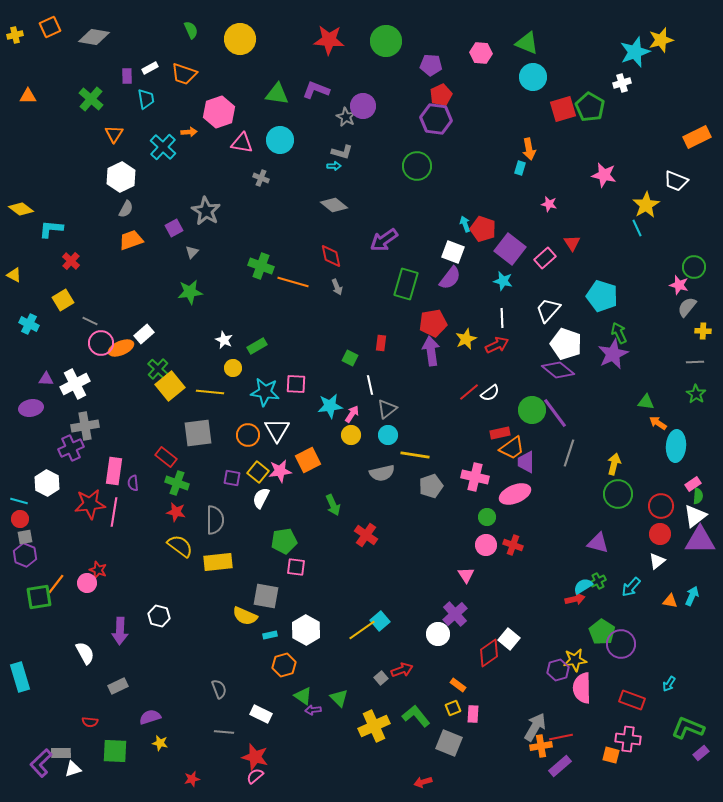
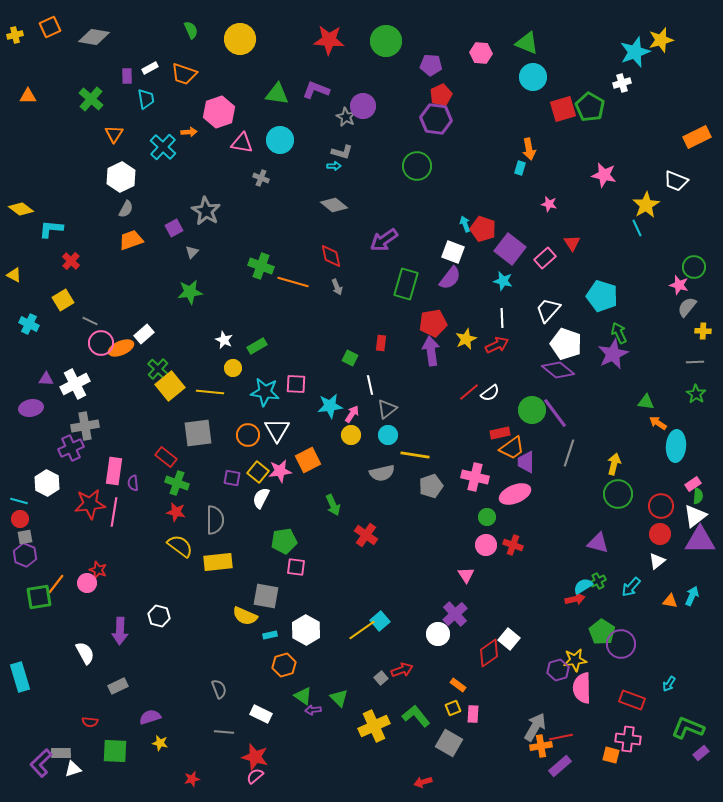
gray square at (449, 743): rotated 8 degrees clockwise
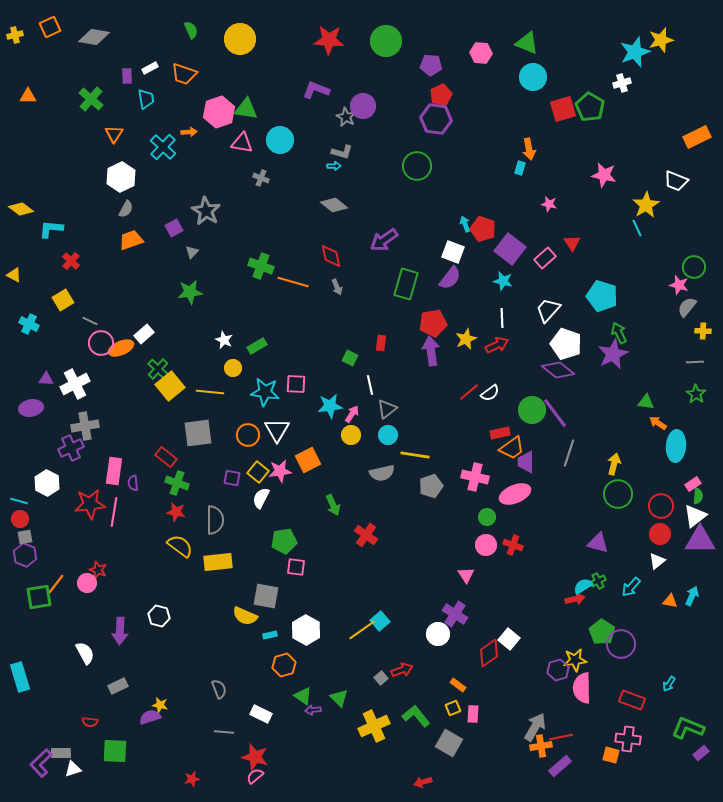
green triangle at (277, 94): moved 31 px left, 15 px down
purple cross at (455, 614): rotated 15 degrees counterclockwise
yellow star at (160, 743): moved 38 px up
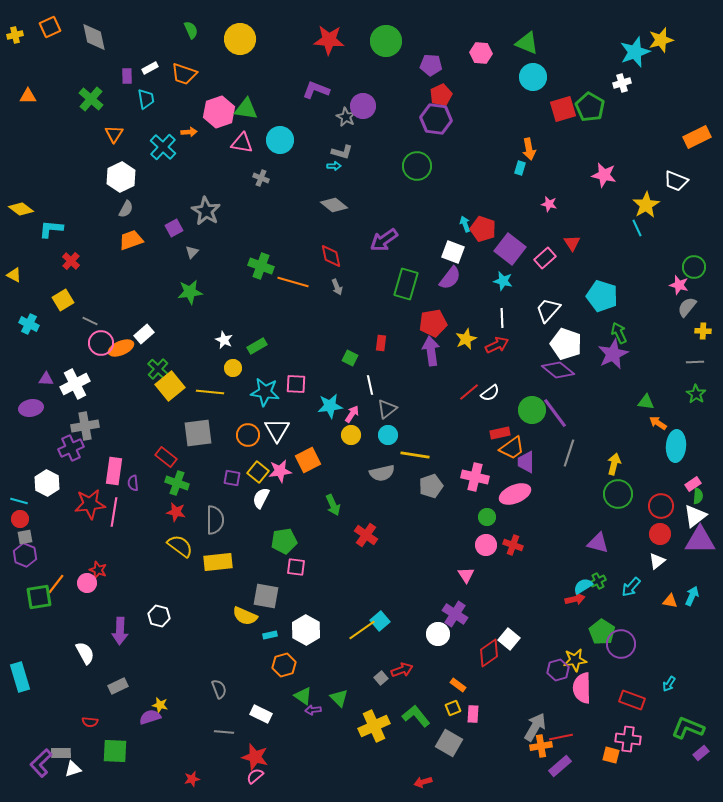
gray diamond at (94, 37): rotated 68 degrees clockwise
